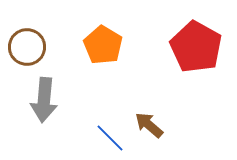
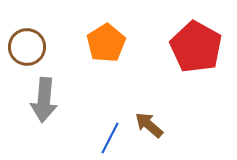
orange pentagon: moved 3 px right, 2 px up; rotated 9 degrees clockwise
blue line: rotated 72 degrees clockwise
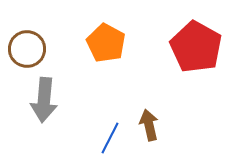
orange pentagon: rotated 12 degrees counterclockwise
brown circle: moved 2 px down
brown arrow: rotated 36 degrees clockwise
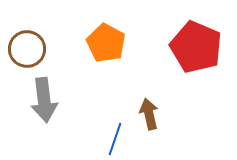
red pentagon: rotated 6 degrees counterclockwise
gray arrow: rotated 12 degrees counterclockwise
brown arrow: moved 11 px up
blue line: moved 5 px right, 1 px down; rotated 8 degrees counterclockwise
